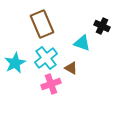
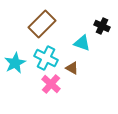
brown rectangle: rotated 68 degrees clockwise
cyan cross: rotated 25 degrees counterclockwise
brown triangle: moved 1 px right
pink cross: rotated 30 degrees counterclockwise
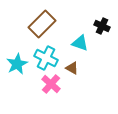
cyan triangle: moved 2 px left
cyan star: moved 2 px right, 1 px down
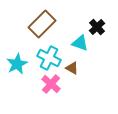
black cross: moved 5 px left, 1 px down; rotated 21 degrees clockwise
cyan cross: moved 3 px right
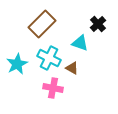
black cross: moved 1 px right, 3 px up
pink cross: moved 2 px right, 4 px down; rotated 30 degrees counterclockwise
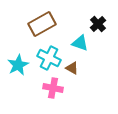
brown rectangle: rotated 16 degrees clockwise
cyan star: moved 1 px right, 1 px down
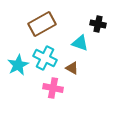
black cross: rotated 35 degrees counterclockwise
cyan cross: moved 4 px left
